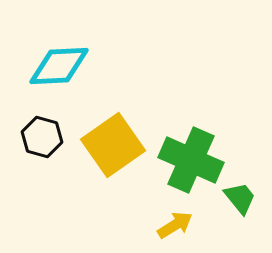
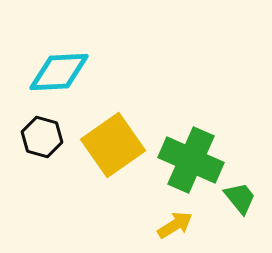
cyan diamond: moved 6 px down
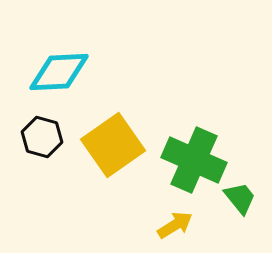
green cross: moved 3 px right
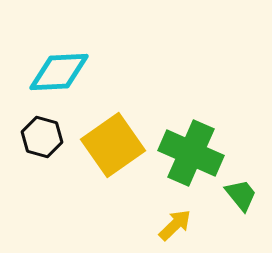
green cross: moved 3 px left, 7 px up
green trapezoid: moved 1 px right, 3 px up
yellow arrow: rotated 12 degrees counterclockwise
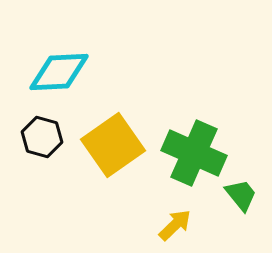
green cross: moved 3 px right
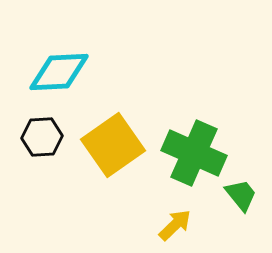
black hexagon: rotated 18 degrees counterclockwise
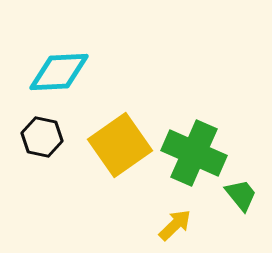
black hexagon: rotated 15 degrees clockwise
yellow square: moved 7 px right
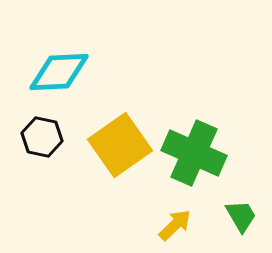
green trapezoid: moved 21 px down; rotated 9 degrees clockwise
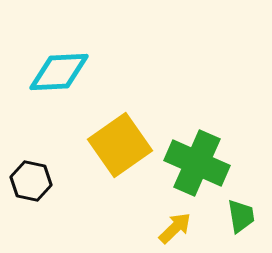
black hexagon: moved 11 px left, 44 px down
green cross: moved 3 px right, 10 px down
green trapezoid: rotated 21 degrees clockwise
yellow arrow: moved 3 px down
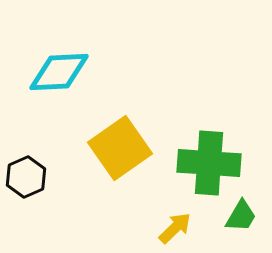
yellow square: moved 3 px down
green cross: moved 12 px right; rotated 20 degrees counterclockwise
black hexagon: moved 5 px left, 4 px up; rotated 24 degrees clockwise
green trapezoid: rotated 39 degrees clockwise
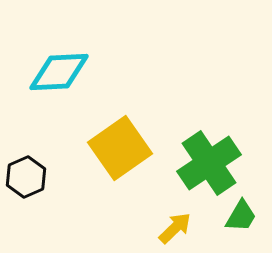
green cross: rotated 38 degrees counterclockwise
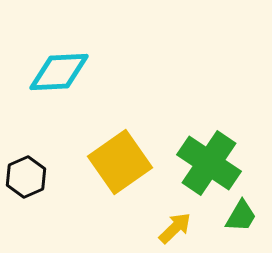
yellow square: moved 14 px down
green cross: rotated 22 degrees counterclockwise
